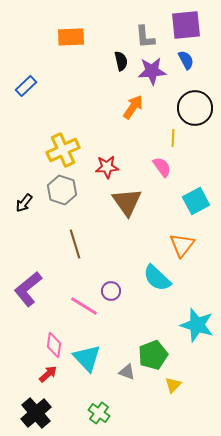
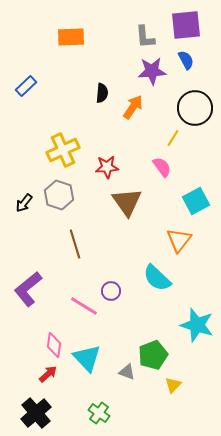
black semicircle: moved 19 px left, 32 px down; rotated 18 degrees clockwise
yellow line: rotated 30 degrees clockwise
gray hexagon: moved 3 px left, 5 px down
orange triangle: moved 3 px left, 5 px up
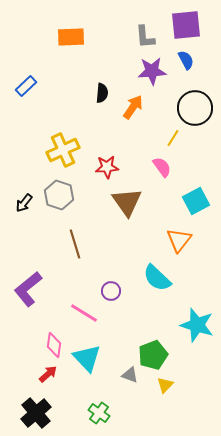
pink line: moved 7 px down
gray triangle: moved 3 px right, 3 px down
yellow triangle: moved 8 px left
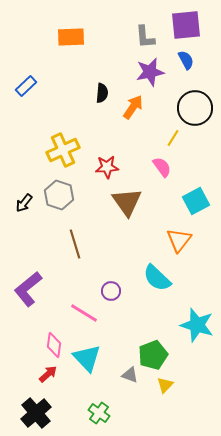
purple star: moved 2 px left, 1 px down; rotated 8 degrees counterclockwise
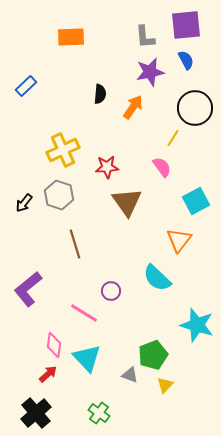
black semicircle: moved 2 px left, 1 px down
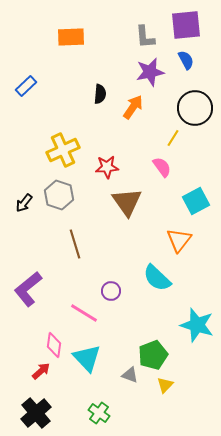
red arrow: moved 7 px left, 3 px up
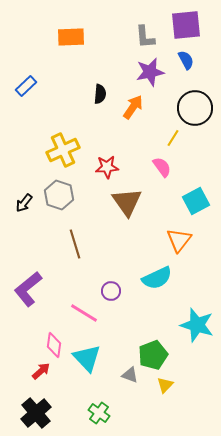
cyan semicircle: rotated 68 degrees counterclockwise
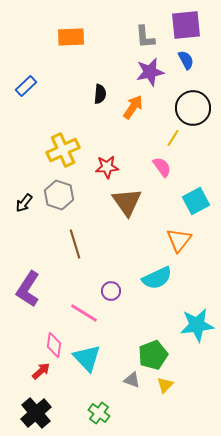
black circle: moved 2 px left
purple L-shape: rotated 18 degrees counterclockwise
cyan star: rotated 24 degrees counterclockwise
gray triangle: moved 2 px right, 5 px down
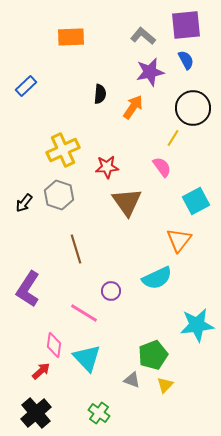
gray L-shape: moved 2 px left, 1 px up; rotated 135 degrees clockwise
brown line: moved 1 px right, 5 px down
